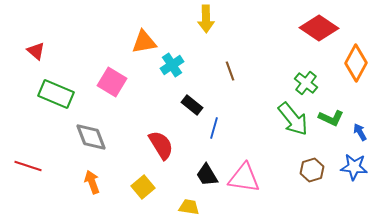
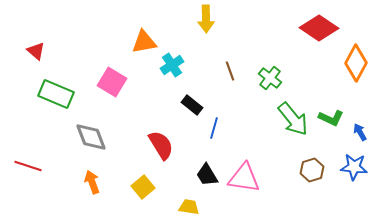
green cross: moved 36 px left, 5 px up
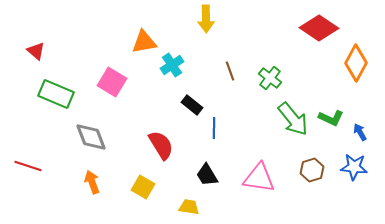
blue line: rotated 15 degrees counterclockwise
pink triangle: moved 15 px right
yellow square: rotated 20 degrees counterclockwise
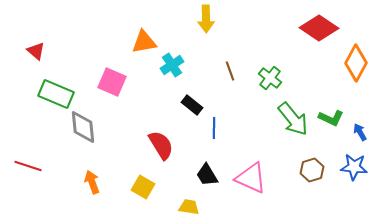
pink square: rotated 8 degrees counterclockwise
gray diamond: moved 8 px left, 10 px up; rotated 16 degrees clockwise
pink triangle: moved 8 px left; rotated 16 degrees clockwise
